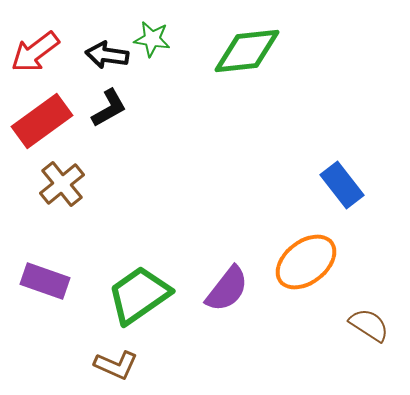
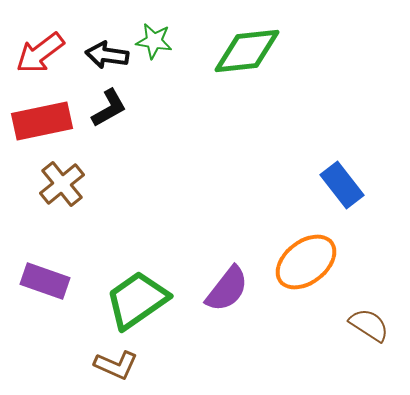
green star: moved 2 px right, 2 px down
red arrow: moved 5 px right, 1 px down
red rectangle: rotated 24 degrees clockwise
green trapezoid: moved 2 px left, 5 px down
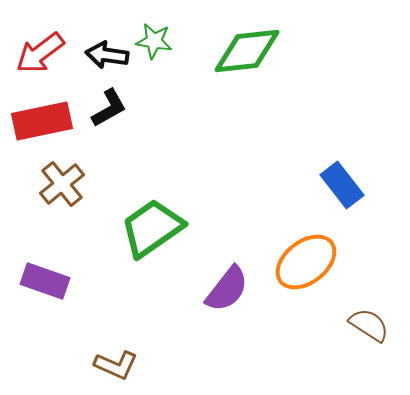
green trapezoid: moved 15 px right, 72 px up
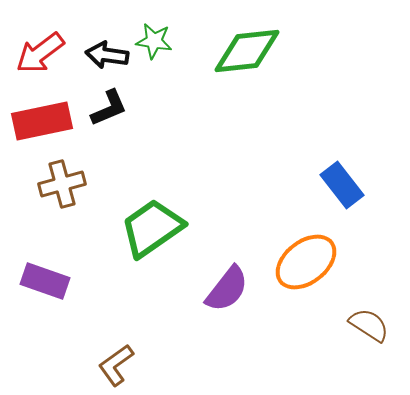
black L-shape: rotated 6 degrees clockwise
brown cross: rotated 24 degrees clockwise
brown L-shape: rotated 120 degrees clockwise
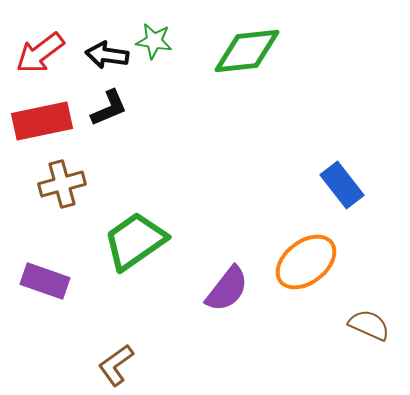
green trapezoid: moved 17 px left, 13 px down
brown semicircle: rotated 9 degrees counterclockwise
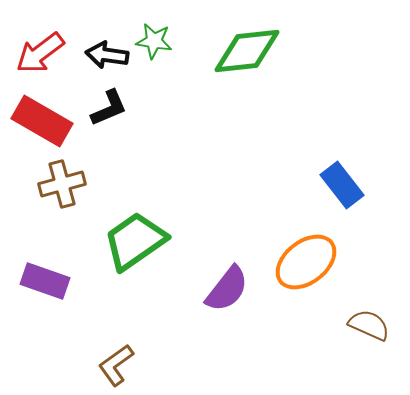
red rectangle: rotated 42 degrees clockwise
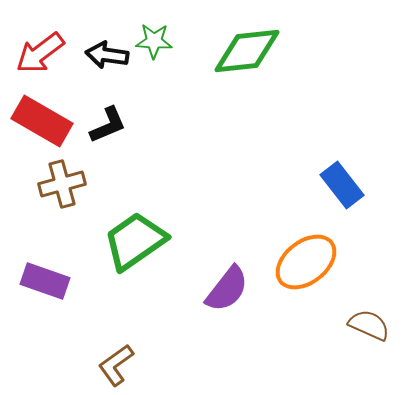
green star: rotated 6 degrees counterclockwise
black L-shape: moved 1 px left, 17 px down
